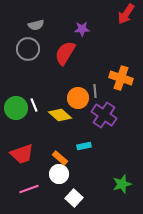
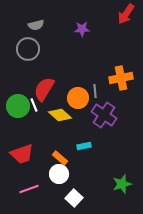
red semicircle: moved 21 px left, 36 px down
orange cross: rotated 30 degrees counterclockwise
green circle: moved 2 px right, 2 px up
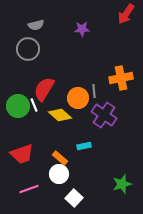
gray line: moved 1 px left
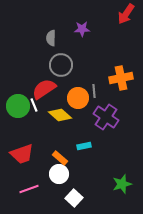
gray semicircle: moved 15 px right, 13 px down; rotated 105 degrees clockwise
gray circle: moved 33 px right, 16 px down
red semicircle: rotated 25 degrees clockwise
purple cross: moved 2 px right, 2 px down
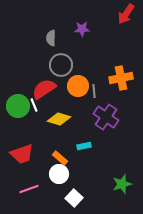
orange circle: moved 12 px up
yellow diamond: moved 1 px left, 4 px down; rotated 25 degrees counterclockwise
